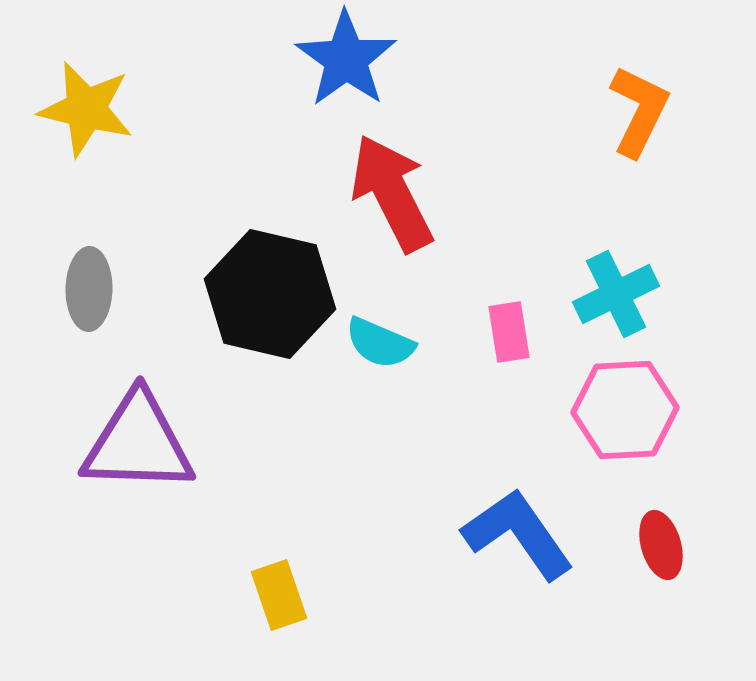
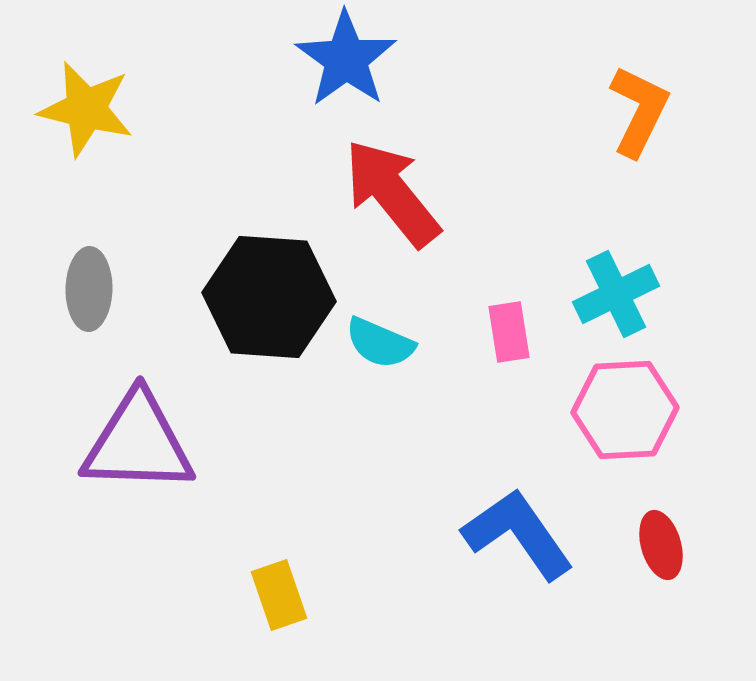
red arrow: rotated 12 degrees counterclockwise
black hexagon: moved 1 px left, 3 px down; rotated 9 degrees counterclockwise
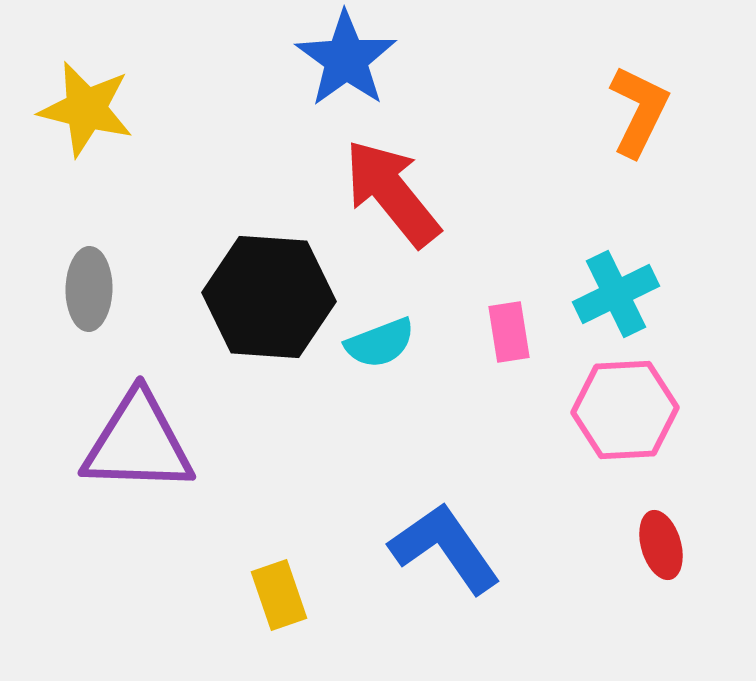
cyan semicircle: rotated 44 degrees counterclockwise
blue L-shape: moved 73 px left, 14 px down
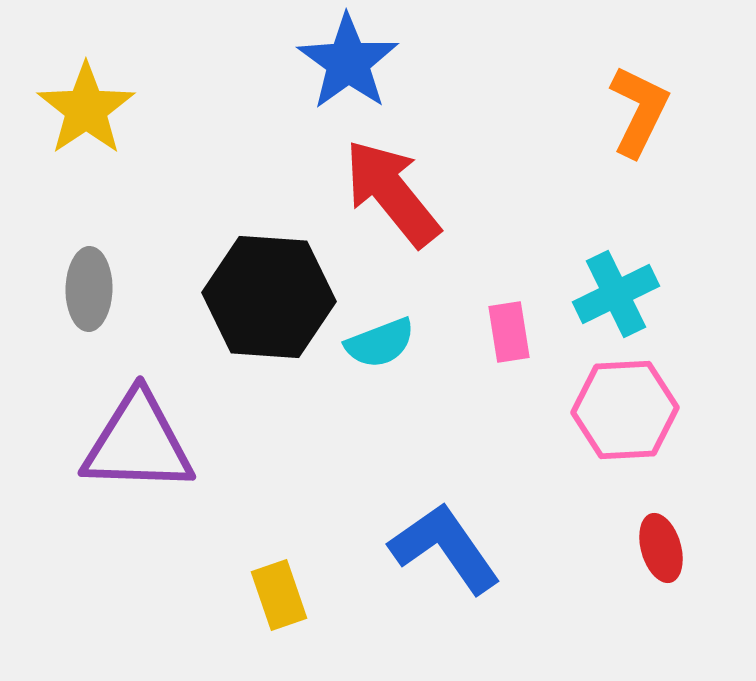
blue star: moved 2 px right, 3 px down
yellow star: rotated 24 degrees clockwise
red ellipse: moved 3 px down
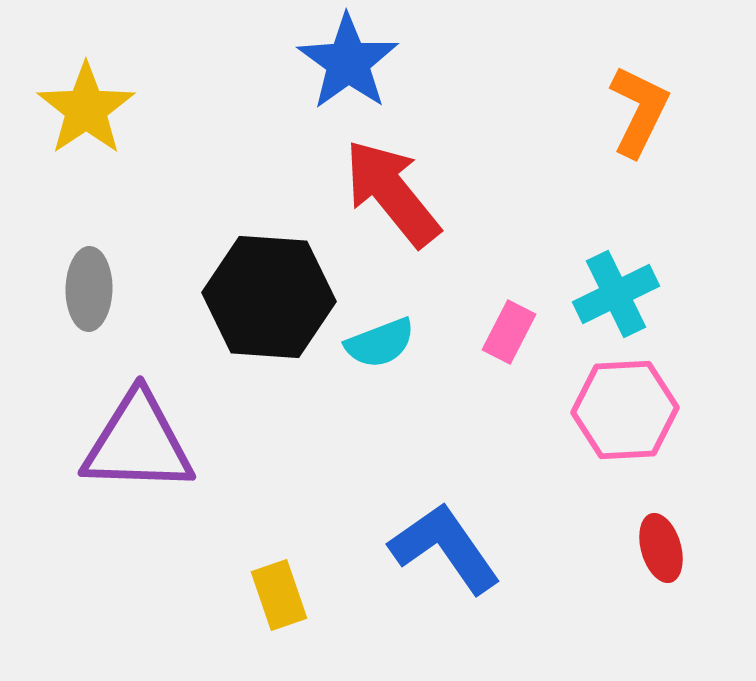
pink rectangle: rotated 36 degrees clockwise
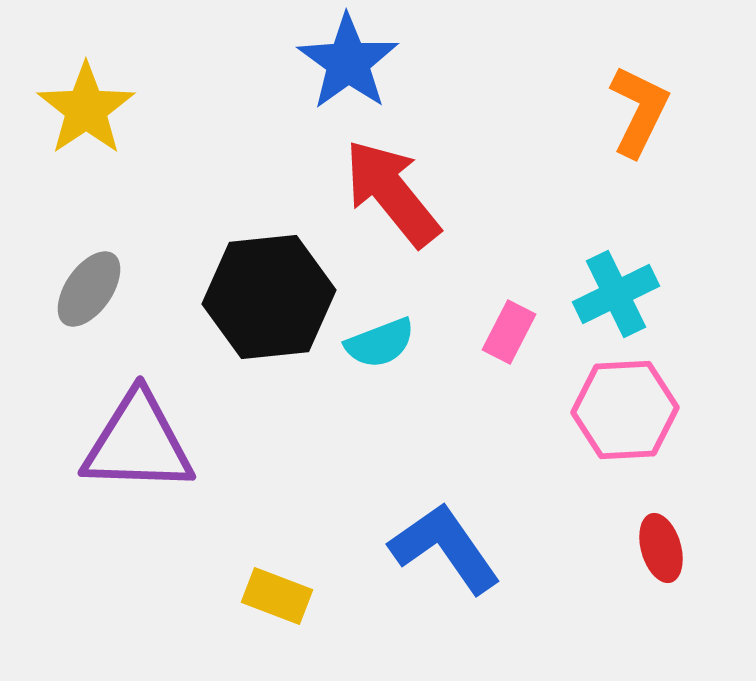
gray ellipse: rotated 34 degrees clockwise
black hexagon: rotated 10 degrees counterclockwise
yellow rectangle: moved 2 px left, 1 px down; rotated 50 degrees counterclockwise
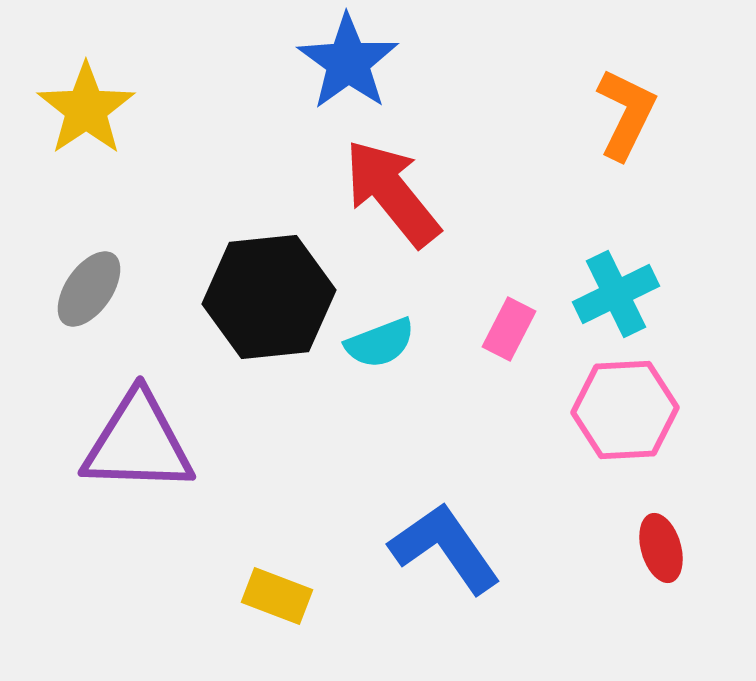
orange L-shape: moved 13 px left, 3 px down
pink rectangle: moved 3 px up
